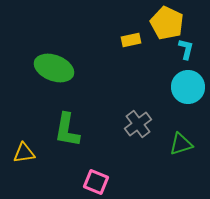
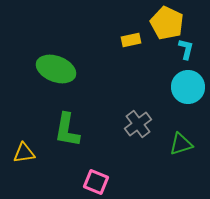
green ellipse: moved 2 px right, 1 px down
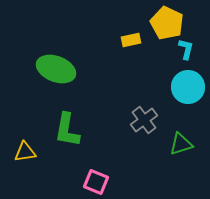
gray cross: moved 6 px right, 4 px up
yellow triangle: moved 1 px right, 1 px up
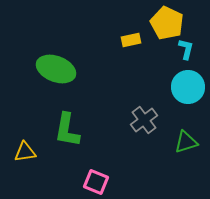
green triangle: moved 5 px right, 2 px up
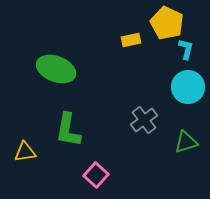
green L-shape: moved 1 px right
pink square: moved 7 px up; rotated 20 degrees clockwise
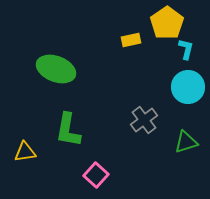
yellow pentagon: rotated 12 degrees clockwise
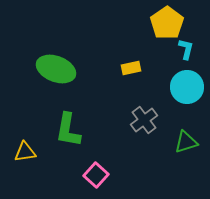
yellow rectangle: moved 28 px down
cyan circle: moved 1 px left
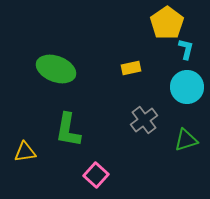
green triangle: moved 2 px up
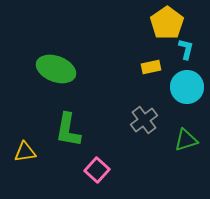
yellow rectangle: moved 20 px right, 1 px up
pink square: moved 1 px right, 5 px up
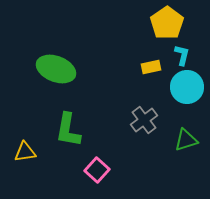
cyan L-shape: moved 4 px left, 6 px down
